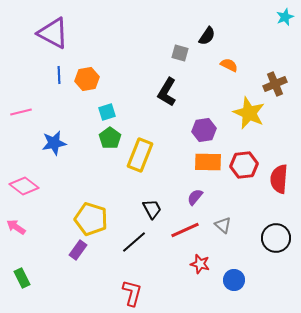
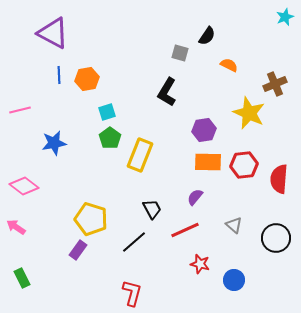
pink line: moved 1 px left, 2 px up
gray triangle: moved 11 px right
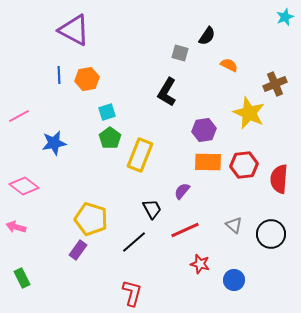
purple triangle: moved 21 px right, 3 px up
pink line: moved 1 px left, 6 px down; rotated 15 degrees counterclockwise
purple semicircle: moved 13 px left, 6 px up
pink arrow: rotated 18 degrees counterclockwise
black circle: moved 5 px left, 4 px up
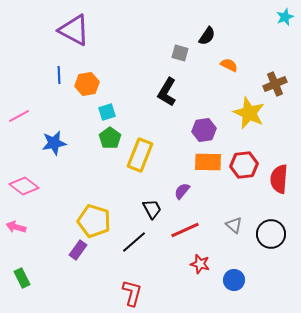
orange hexagon: moved 5 px down
yellow pentagon: moved 3 px right, 2 px down
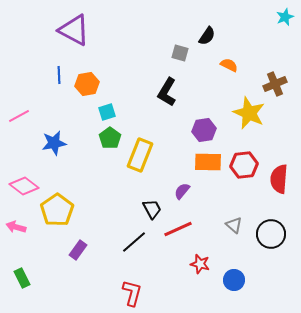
yellow pentagon: moved 37 px left, 11 px up; rotated 20 degrees clockwise
red line: moved 7 px left, 1 px up
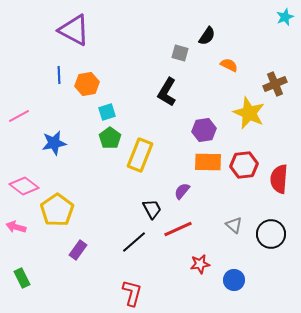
red star: rotated 24 degrees counterclockwise
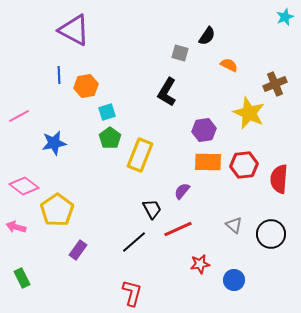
orange hexagon: moved 1 px left, 2 px down
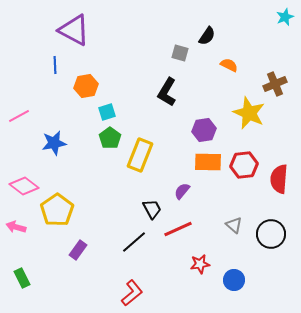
blue line: moved 4 px left, 10 px up
red L-shape: rotated 36 degrees clockwise
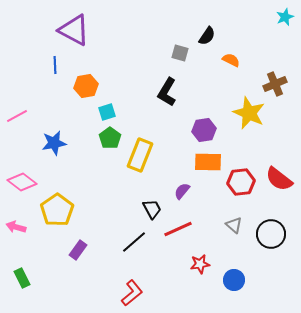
orange semicircle: moved 2 px right, 5 px up
pink line: moved 2 px left
red hexagon: moved 3 px left, 17 px down
red semicircle: rotated 56 degrees counterclockwise
pink diamond: moved 2 px left, 4 px up
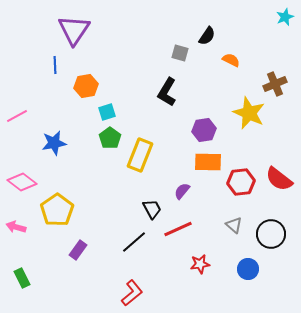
purple triangle: rotated 36 degrees clockwise
blue circle: moved 14 px right, 11 px up
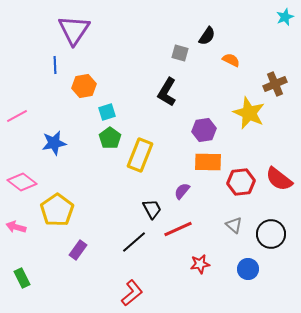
orange hexagon: moved 2 px left
